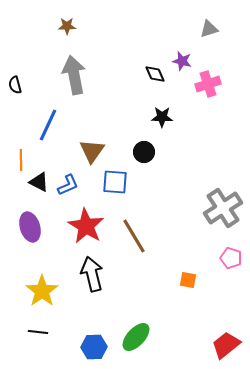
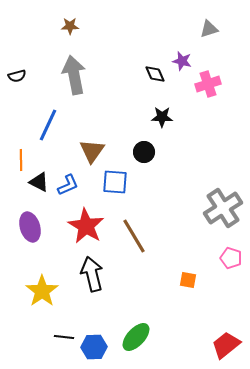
brown star: moved 3 px right
black semicircle: moved 2 px right, 9 px up; rotated 90 degrees counterclockwise
black line: moved 26 px right, 5 px down
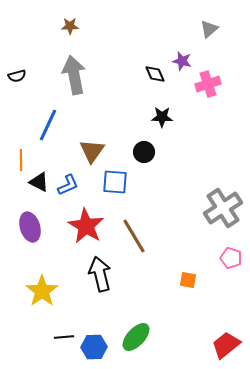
gray triangle: rotated 24 degrees counterclockwise
black arrow: moved 8 px right
black line: rotated 12 degrees counterclockwise
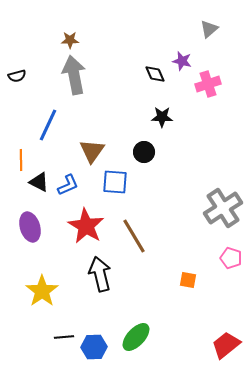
brown star: moved 14 px down
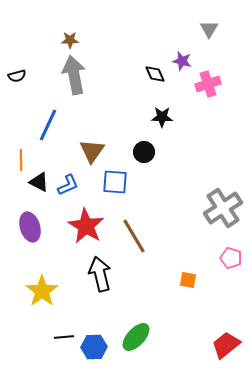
gray triangle: rotated 18 degrees counterclockwise
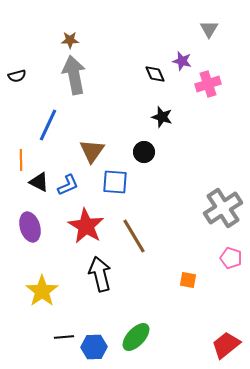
black star: rotated 15 degrees clockwise
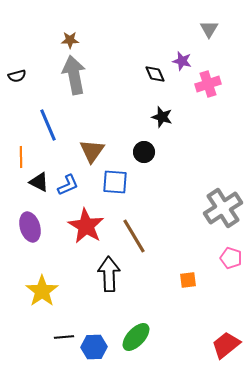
blue line: rotated 48 degrees counterclockwise
orange line: moved 3 px up
black arrow: moved 9 px right; rotated 12 degrees clockwise
orange square: rotated 18 degrees counterclockwise
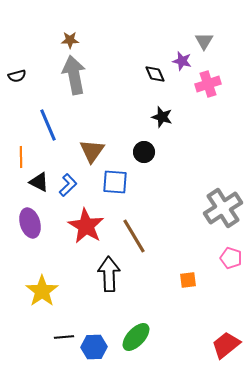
gray triangle: moved 5 px left, 12 px down
blue L-shape: rotated 20 degrees counterclockwise
purple ellipse: moved 4 px up
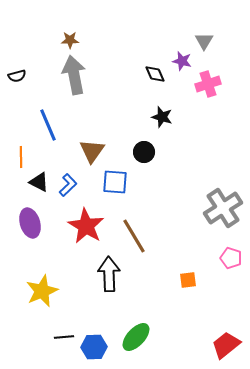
yellow star: rotated 12 degrees clockwise
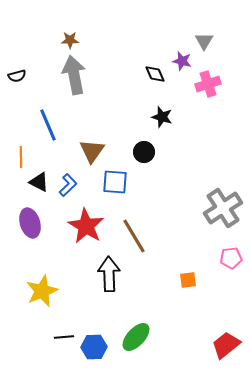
pink pentagon: rotated 25 degrees counterclockwise
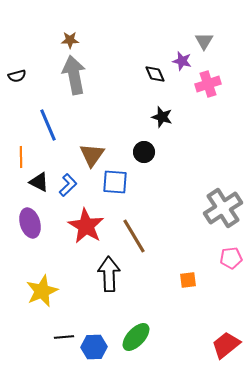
brown triangle: moved 4 px down
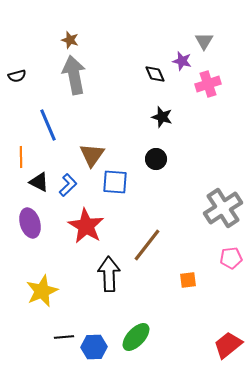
brown star: rotated 18 degrees clockwise
black circle: moved 12 px right, 7 px down
brown line: moved 13 px right, 9 px down; rotated 69 degrees clockwise
red trapezoid: moved 2 px right
